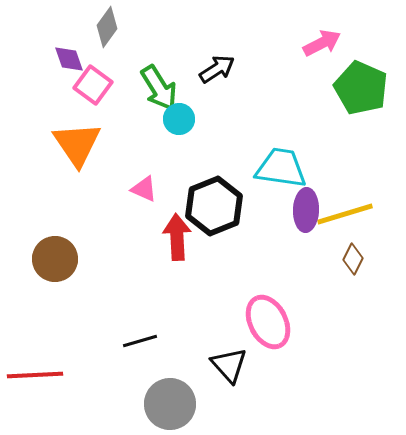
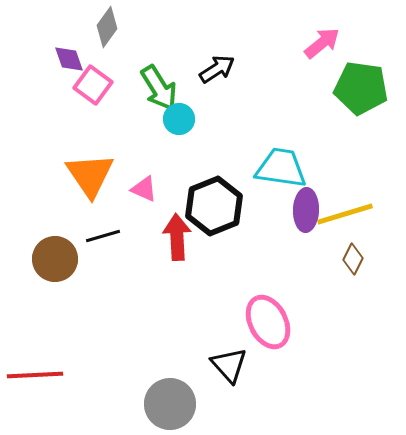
pink arrow: rotated 12 degrees counterclockwise
green pentagon: rotated 16 degrees counterclockwise
orange triangle: moved 13 px right, 31 px down
black line: moved 37 px left, 105 px up
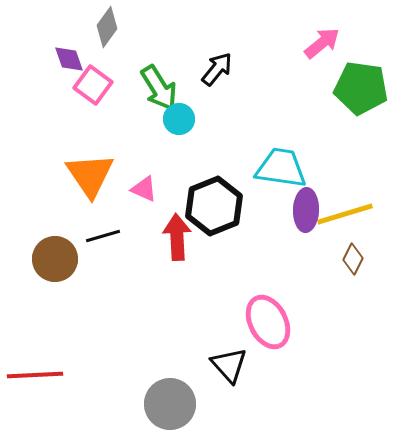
black arrow: rotated 18 degrees counterclockwise
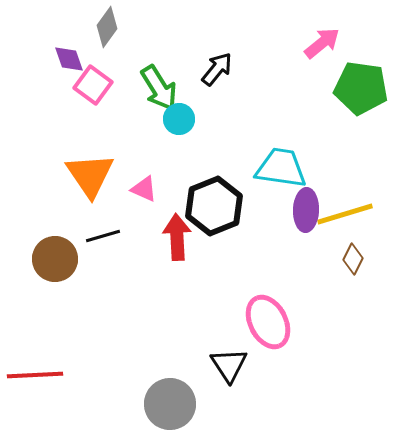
black triangle: rotated 9 degrees clockwise
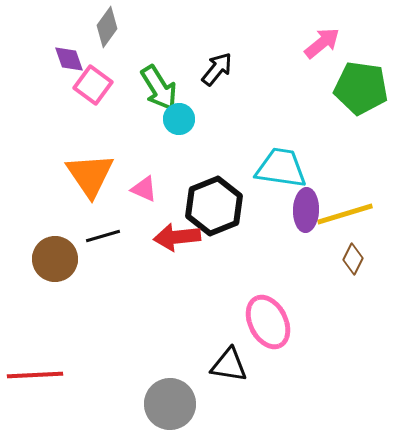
red arrow: rotated 93 degrees counterclockwise
black triangle: rotated 48 degrees counterclockwise
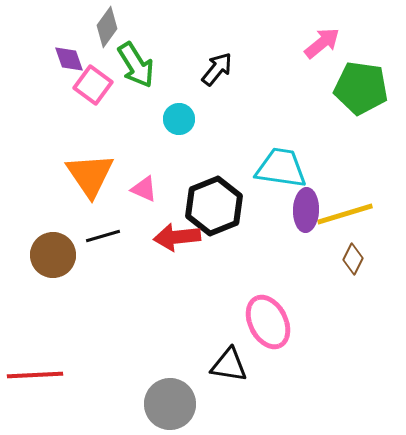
green arrow: moved 23 px left, 23 px up
brown circle: moved 2 px left, 4 px up
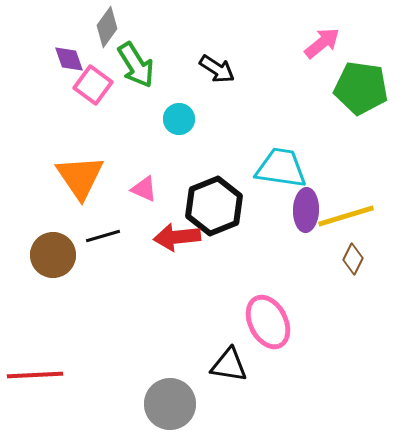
black arrow: rotated 84 degrees clockwise
orange triangle: moved 10 px left, 2 px down
yellow line: moved 1 px right, 2 px down
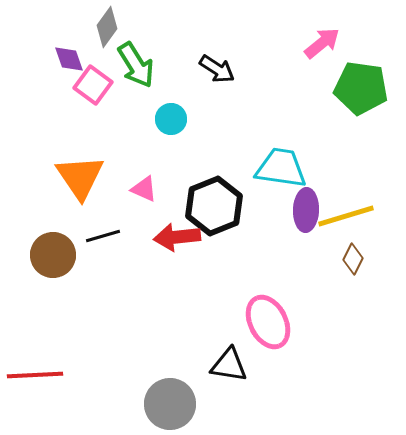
cyan circle: moved 8 px left
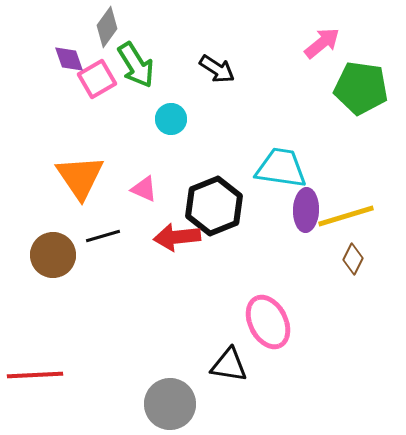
pink square: moved 4 px right, 6 px up; rotated 24 degrees clockwise
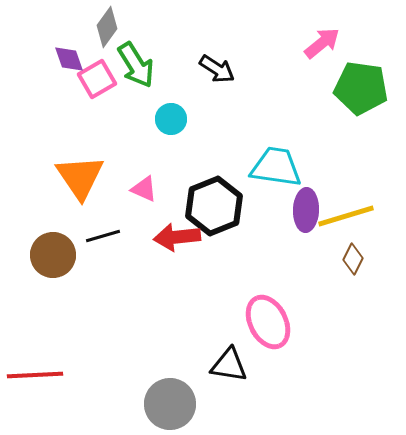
cyan trapezoid: moved 5 px left, 1 px up
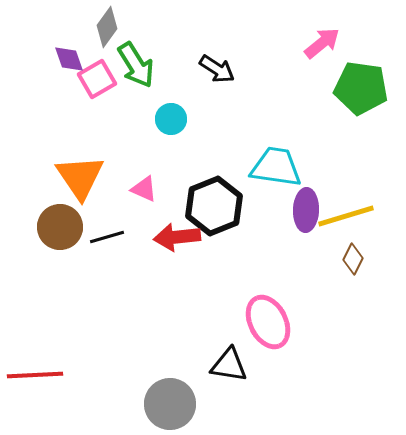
black line: moved 4 px right, 1 px down
brown circle: moved 7 px right, 28 px up
